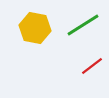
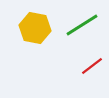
green line: moved 1 px left
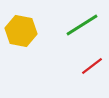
yellow hexagon: moved 14 px left, 3 px down
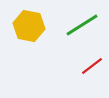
yellow hexagon: moved 8 px right, 5 px up
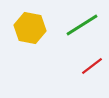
yellow hexagon: moved 1 px right, 2 px down
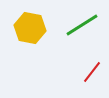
red line: moved 6 px down; rotated 15 degrees counterclockwise
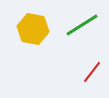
yellow hexagon: moved 3 px right, 1 px down
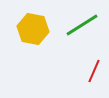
red line: moved 2 px right, 1 px up; rotated 15 degrees counterclockwise
